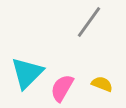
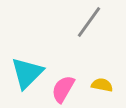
yellow semicircle: moved 1 px down; rotated 10 degrees counterclockwise
pink semicircle: moved 1 px right, 1 px down
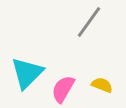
yellow semicircle: rotated 10 degrees clockwise
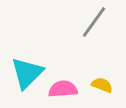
gray line: moved 5 px right
pink semicircle: rotated 56 degrees clockwise
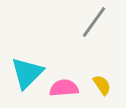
yellow semicircle: rotated 35 degrees clockwise
pink semicircle: moved 1 px right, 1 px up
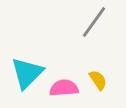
yellow semicircle: moved 4 px left, 5 px up
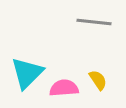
gray line: rotated 60 degrees clockwise
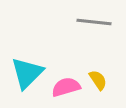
pink semicircle: moved 2 px right, 1 px up; rotated 12 degrees counterclockwise
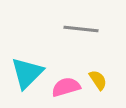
gray line: moved 13 px left, 7 px down
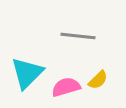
gray line: moved 3 px left, 7 px down
yellow semicircle: rotated 80 degrees clockwise
